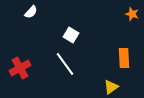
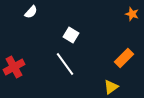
orange rectangle: rotated 48 degrees clockwise
red cross: moved 6 px left, 1 px up
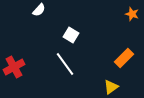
white semicircle: moved 8 px right, 2 px up
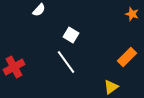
orange rectangle: moved 3 px right, 1 px up
white line: moved 1 px right, 2 px up
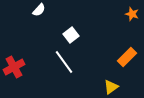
white square: rotated 21 degrees clockwise
white line: moved 2 px left
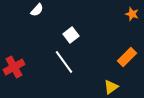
white semicircle: moved 2 px left
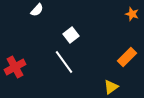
red cross: moved 1 px right
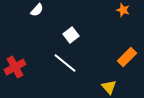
orange star: moved 9 px left, 4 px up
white line: moved 1 px right, 1 px down; rotated 15 degrees counterclockwise
yellow triangle: moved 2 px left; rotated 35 degrees counterclockwise
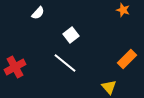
white semicircle: moved 1 px right, 3 px down
orange rectangle: moved 2 px down
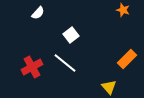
red cross: moved 17 px right
